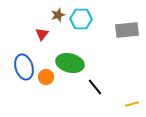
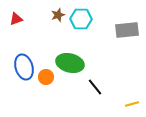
red triangle: moved 26 px left, 15 px up; rotated 32 degrees clockwise
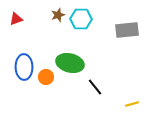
blue ellipse: rotated 15 degrees clockwise
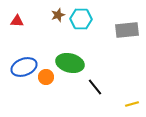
red triangle: moved 1 px right, 2 px down; rotated 24 degrees clockwise
blue ellipse: rotated 70 degrees clockwise
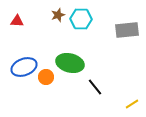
yellow line: rotated 16 degrees counterclockwise
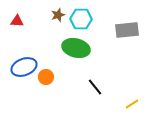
green ellipse: moved 6 px right, 15 px up
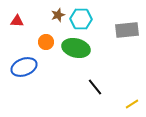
orange circle: moved 35 px up
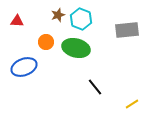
cyan hexagon: rotated 20 degrees clockwise
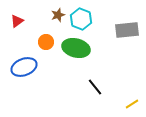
red triangle: rotated 40 degrees counterclockwise
